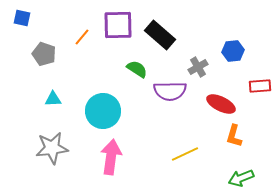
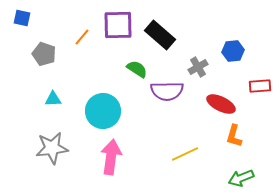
purple semicircle: moved 3 px left
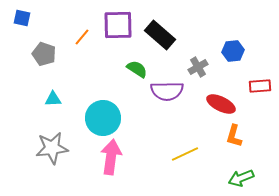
cyan circle: moved 7 px down
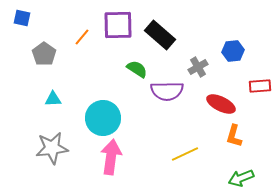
gray pentagon: rotated 15 degrees clockwise
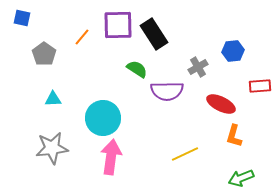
black rectangle: moved 6 px left, 1 px up; rotated 16 degrees clockwise
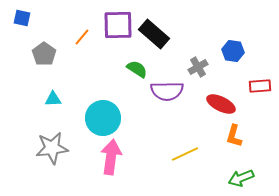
black rectangle: rotated 16 degrees counterclockwise
blue hexagon: rotated 15 degrees clockwise
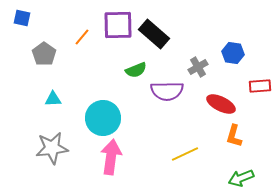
blue hexagon: moved 2 px down
green semicircle: moved 1 px left, 1 px down; rotated 125 degrees clockwise
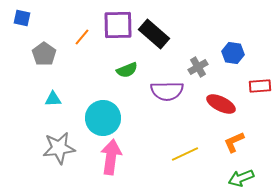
green semicircle: moved 9 px left
orange L-shape: moved 6 px down; rotated 50 degrees clockwise
gray star: moved 7 px right
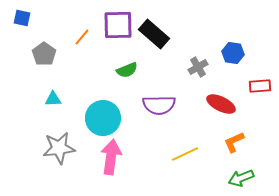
purple semicircle: moved 8 px left, 14 px down
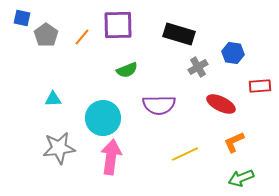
black rectangle: moved 25 px right; rotated 24 degrees counterclockwise
gray pentagon: moved 2 px right, 19 px up
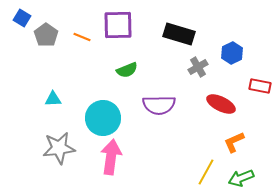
blue square: rotated 18 degrees clockwise
orange line: rotated 72 degrees clockwise
blue hexagon: moved 1 px left; rotated 25 degrees clockwise
red rectangle: rotated 15 degrees clockwise
yellow line: moved 21 px right, 18 px down; rotated 36 degrees counterclockwise
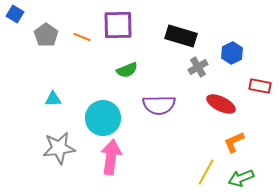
blue square: moved 7 px left, 4 px up
black rectangle: moved 2 px right, 2 px down
